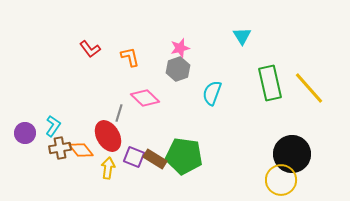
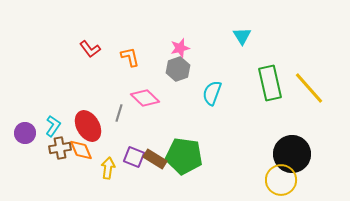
red ellipse: moved 20 px left, 10 px up
orange diamond: rotated 15 degrees clockwise
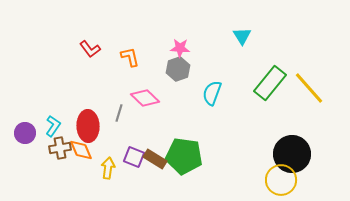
pink star: rotated 18 degrees clockwise
green rectangle: rotated 52 degrees clockwise
red ellipse: rotated 28 degrees clockwise
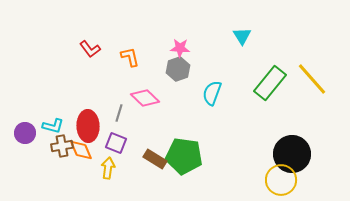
yellow line: moved 3 px right, 9 px up
cyan L-shape: rotated 70 degrees clockwise
brown cross: moved 2 px right, 2 px up
purple square: moved 18 px left, 14 px up
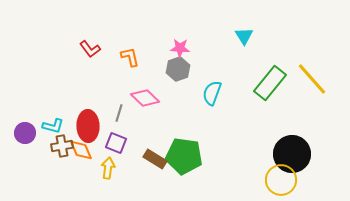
cyan triangle: moved 2 px right
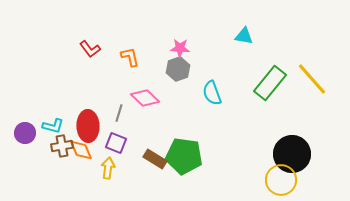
cyan triangle: rotated 48 degrees counterclockwise
cyan semicircle: rotated 40 degrees counterclockwise
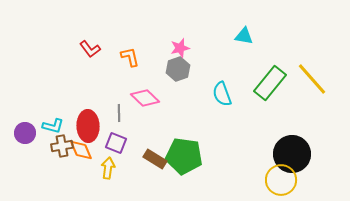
pink star: rotated 18 degrees counterclockwise
cyan semicircle: moved 10 px right, 1 px down
gray line: rotated 18 degrees counterclockwise
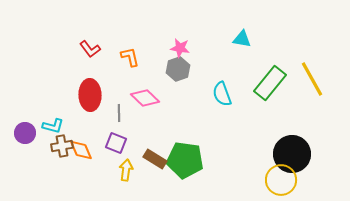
cyan triangle: moved 2 px left, 3 px down
pink star: rotated 24 degrees clockwise
yellow line: rotated 12 degrees clockwise
red ellipse: moved 2 px right, 31 px up
green pentagon: moved 1 px right, 4 px down
yellow arrow: moved 18 px right, 2 px down
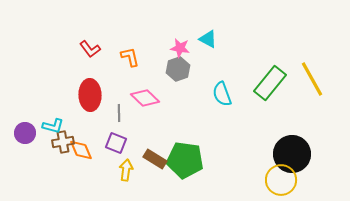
cyan triangle: moved 34 px left; rotated 18 degrees clockwise
brown cross: moved 1 px right, 4 px up
